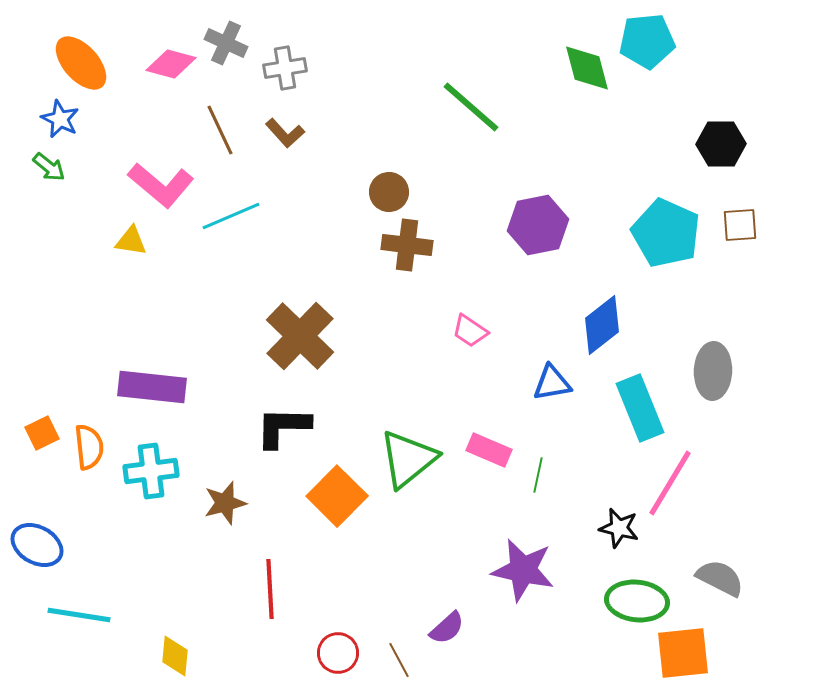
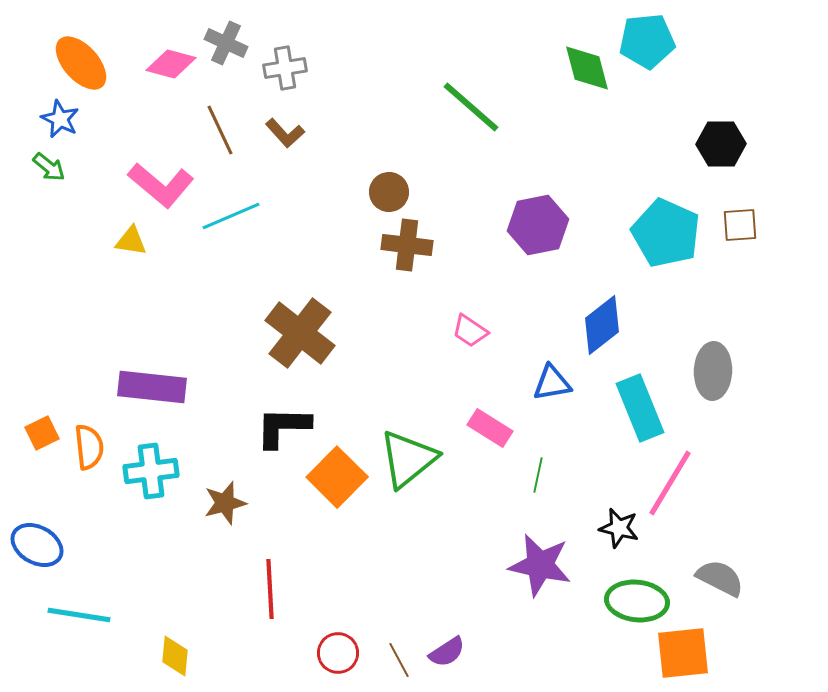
brown cross at (300, 336): moved 3 px up; rotated 6 degrees counterclockwise
pink rectangle at (489, 450): moved 1 px right, 22 px up; rotated 9 degrees clockwise
orange square at (337, 496): moved 19 px up
purple star at (523, 570): moved 17 px right, 5 px up
purple semicircle at (447, 628): moved 24 px down; rotated 9 degrees clockwise
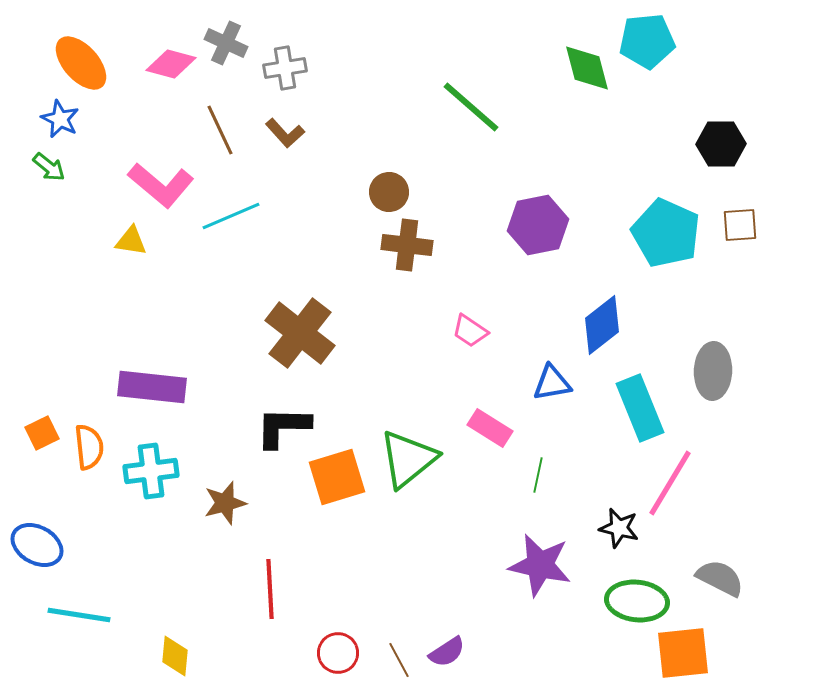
orange square at (337, 477): rotated 28 degrees clockwise
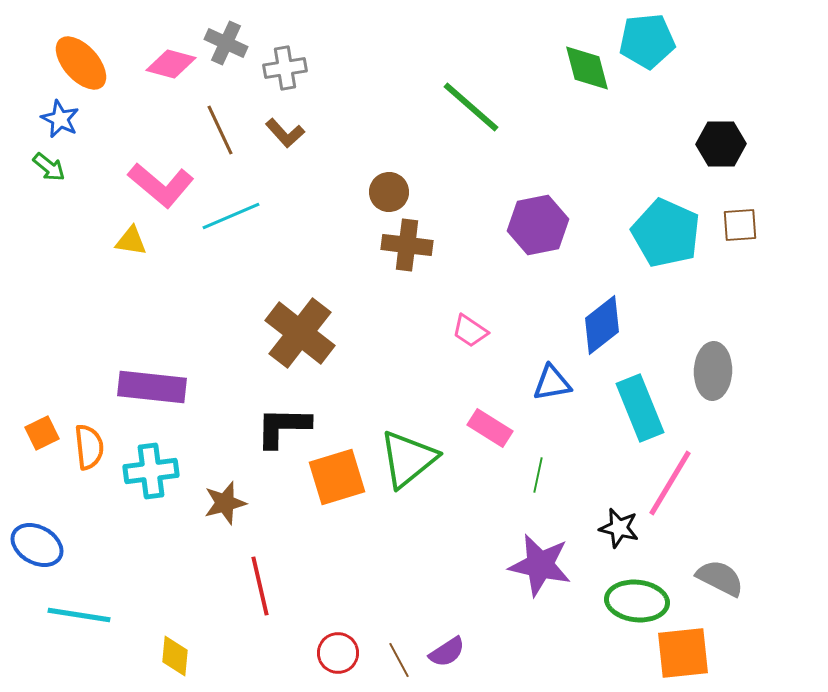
red line at (270, 589): moved 10 px left, 3 px up; rotated 10 degrees counterclockwise
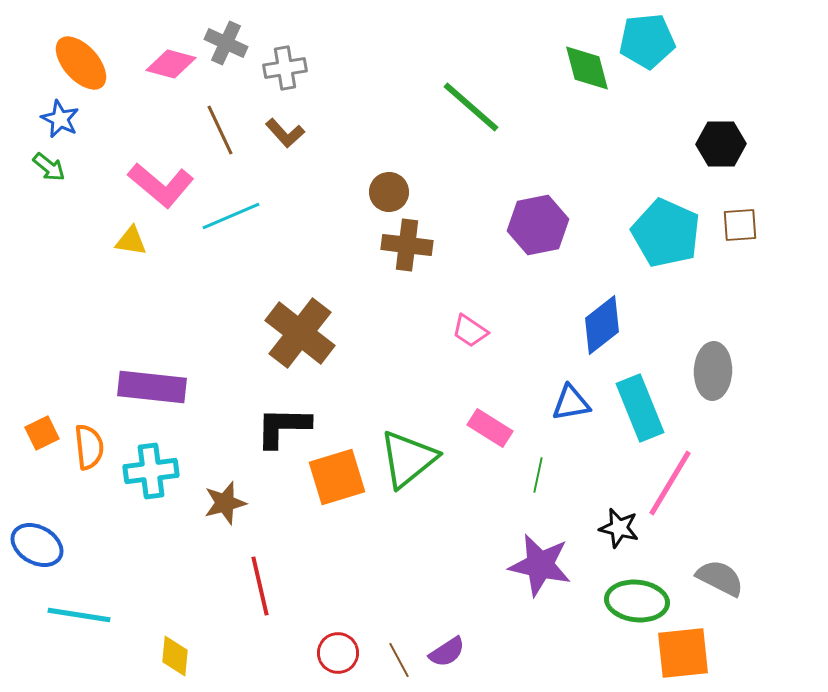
blue triangle at (552, 383): moved 19 px right, 20 px down
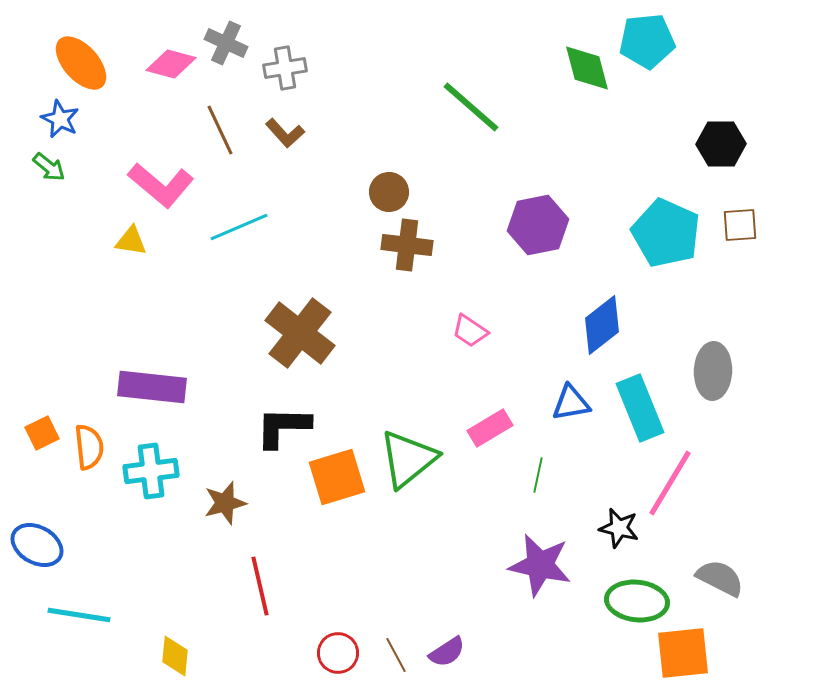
cyan line at (231, 216): moved 8 px right, 11 px down
pink rectangle at (490, 428): rotated 63 degrees counterclockwise
brown line at (399, 660): moved 3 px left, 5 px up
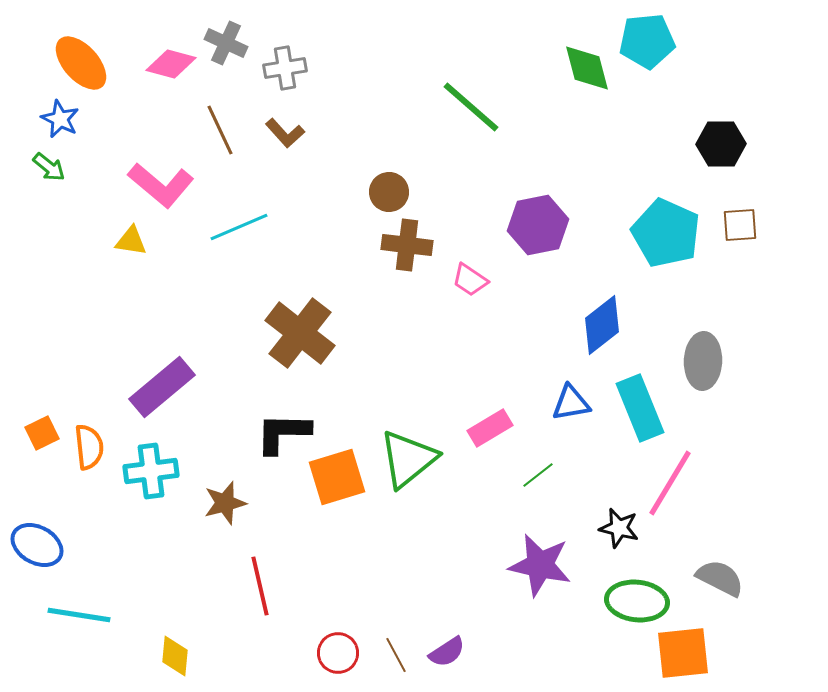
pink trapezoid at (470, 331): moved 51 px up
gray ellipse at (713, 371): moved 10 px left, 10 px up
purple rectangle at (152, 387): moved 10 px right; rotated 46 degrees counterclockwise
black L-shape at (283, 427): moved 6 px down
green line at (538, 475): rotated 40 degrees clockwise
